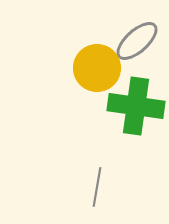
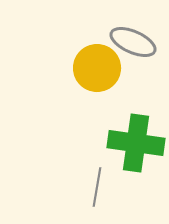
gray ellipse: moved 4 px left, 1 px down; rotated 66 degrees clockwise
green cross: moved 37 px down
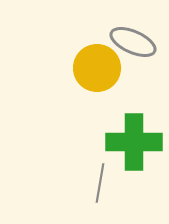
green cross: moved 2 px left, 1 px up; rotated 8 degrees counterclockwise
gray line: moved 3 px right, 4 px up
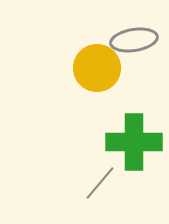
gray ellipse: moved 1 px right, 2 px up; rotated 33 degrees counterclockwise
gray line: rotated 30 degrees clockwise
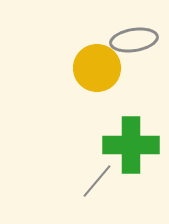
green cross: moved 3 px left, 3 px down
gray line: moved 3 px left, 2 px up
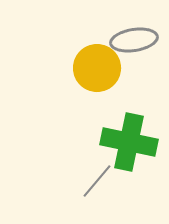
green cross: moved 2 px left, 3 px up; rotated 12 degrees clockwise
